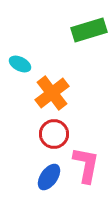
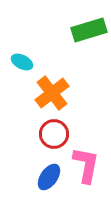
cyan ellipse: moved 2 px right, 2 px up
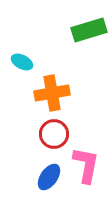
orange cross: rotated 28 degrees clockwise
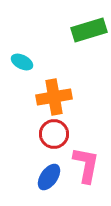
orange cross: moved 2 px right, 4 px down
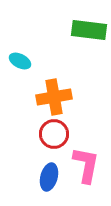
green rectangle: rotated 24 degrees clockwise
cyan ellipse: moved 2 px left, 1 px up
blue ellipse: rotated 20 degrees counterclockwise
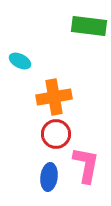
green rectangle: moved 4 px up
red circle: moved 2 px right
blue ellipse: rotated 8 degrees counterclockwise
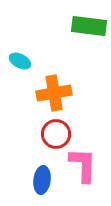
orange cross: moved 4 px up
pink L-shape: moved 3 px left; rotated 9 degrees counterclockwise
blue ellipse: moved 7 px left, 3 px down
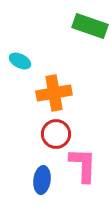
green rectangle: moved 1 px right; rotated 12 degrees clockwise
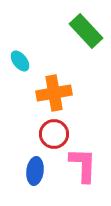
green rectangle: moved 4 px left, 5 px down; rotated 28 degrees clockwise
cyan ellipse: rotated 25 degrees clockwise
red circle: moved 2 px left
blue ellipse: moved 7 px left, 9 px up
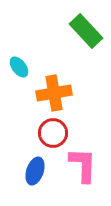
cyan ellipse: moved 1 px left, 6 px down
red circle: moved 1 px left, 1 px up
blue ellipse: rotated 12 degrees clockwise
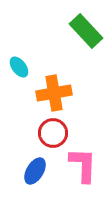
blue ellipse: rotated 12 degrees clockwise
